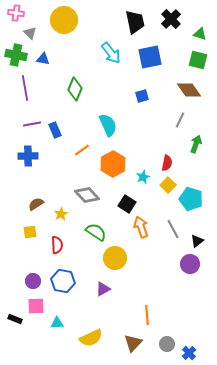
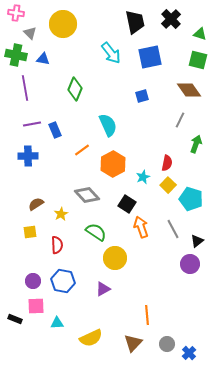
yellow circle at (64, 20): moved 1 px left, 4 px down
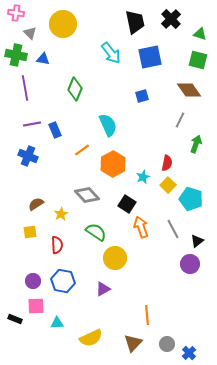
blue cross at (28, 156): rotated 24 degrees clockwise
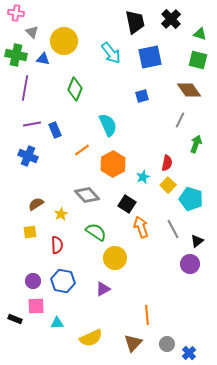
yellow circle at (63, 24): moved 1 px right, 17 px down
gray triangle at (30, 33): moved 2 px right, 1 px up
purple line at (25, 88): rotated 20 degrees clockwise
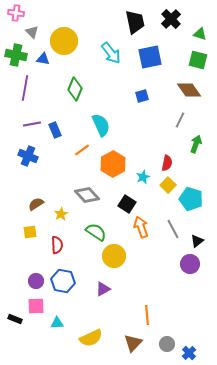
cyan semicircle at (108, 125): moved 7 px left
yellow circle at (115, 258): moved 1 px left, 2 px up
purple circle at (33, 281): moved 3 px right
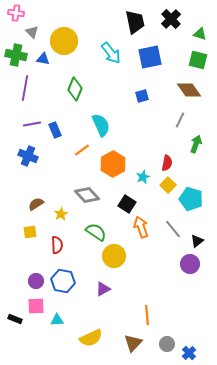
gray line at (173, 229): rotated 12 degrees counterclockwise
cyan triangle at (57, 323): moved 3 px up
